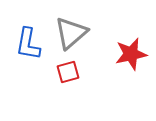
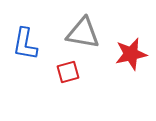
gray triangle: moved 12 px right; rotated 51 degrees clockwise
blue L-shape: moved 3 px left
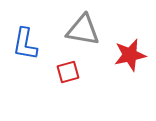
gray triangle: moved 3 px up
red star: moved 1 px left, 1 px down
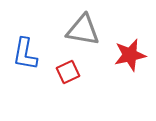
blue L-shape: moved 10 px down
red square: rotated 10 degrees counterclockwise
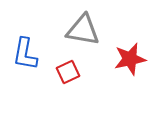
red star: moved 4 px down
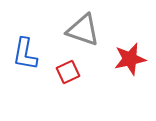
gray triangle: rotated 9 degrees clockwise
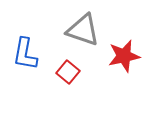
red star: moved 6 px left, 3 px up
red square: rotated 25 degrees counterclockwise
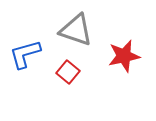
gray triangle: moved 7 px left
blue L-shape: rotated 64 degrees clockwise
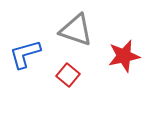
red square: moved 3 px down
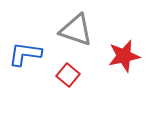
blue L-shape: rotated 24 degrees clockwise
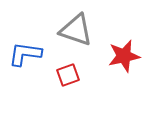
red square: rotated 30 degrees clockwise
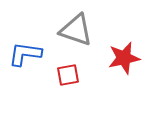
red star: moved 2 px down
red square: rotated 10 degrees clockwise
